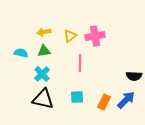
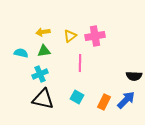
yellow arrow: moved 1 px left
cyan cross: moved 2 px left; rotated 21 degrees clockwise
cyan square: rotated 32 degrees clockwise
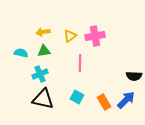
orange rectangle: rotated 56 degrees counterclockwise
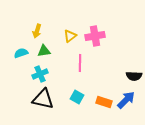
yellow arrow: moved 6 px left, 1 px up; rotated 64 degrees counterclockwise
cyan semicircle: rotated 32 degrees counterclockwise
orange rectangle: rotated 42 degrees counterclockwise
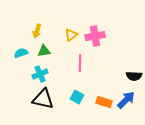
yellow triangle: moved 1 px right, 1 px up
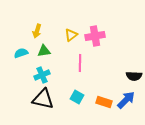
cyan cross: moved 2 px right, 1 px down
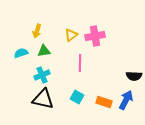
blue arrow: rotated 18 degrees counterclockwise
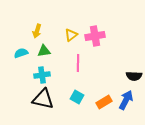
pink line: moved 2 px left
cyan cross: rotated 14 degrees clockwise
orange rectangle: rotated 49 degrees counterclockwise
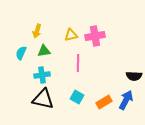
yellow triangle: rotated 24 degrees clockwise
cyan semicircle: rotated 48 degrees counterclockwise
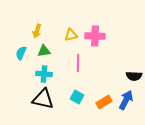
pink cross: rotated 12 degrees clockwise
cyan cross: moved 2 px right, 1 px up; rotated 14 degrees clockwise
